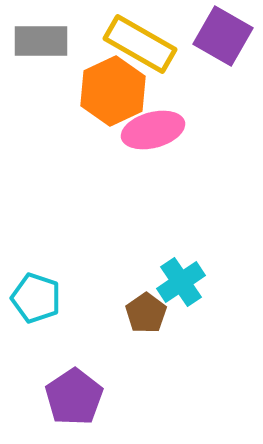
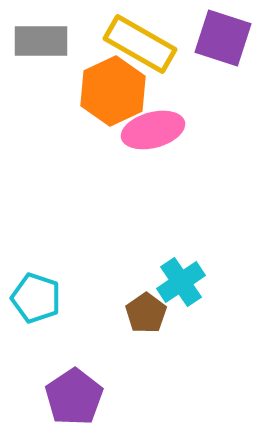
purple square: moved 2 px down; rotated 12 degrees counterclockwise
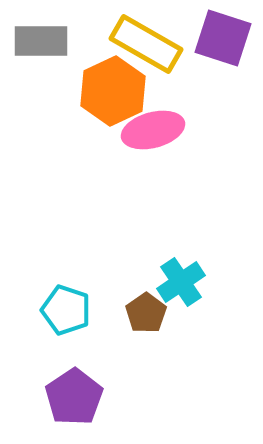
yellow rectangle: moved 6 px right
cyan pentagon: moved 30 px right, 12 px down
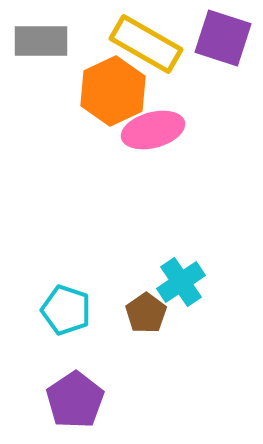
purple pentagon: moved 1 px right, 3 px down
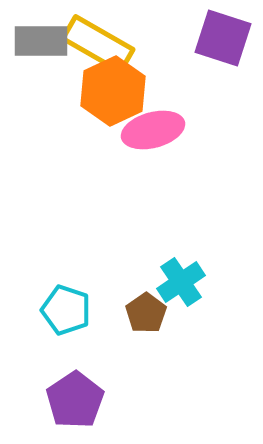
yellow rectangle: moved 48 px left
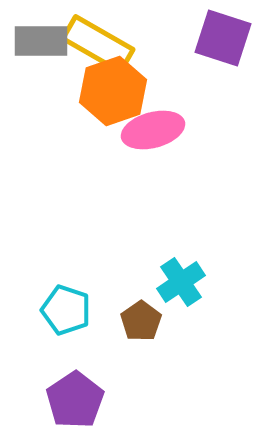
orange hexagon: rotated 6 degrees clockwise
brown pentagon: moved 5 px left, 8 px down
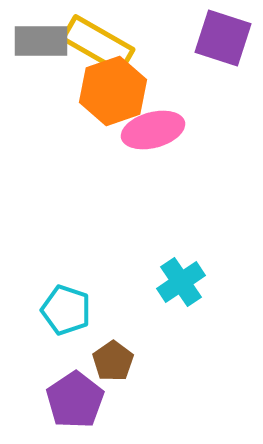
brown pentagon: moved 28 px left, 40 px down
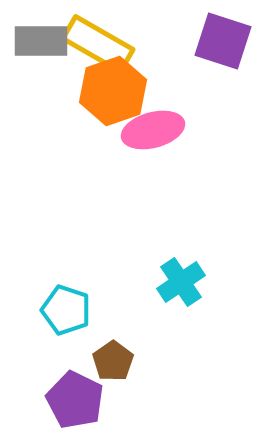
purple square: moved 3 px down
purple pentagon: rotated 12 degrees counterclockwise
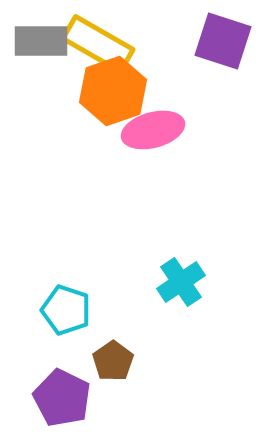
purple pentagon: moved 13 px left, 2 px up
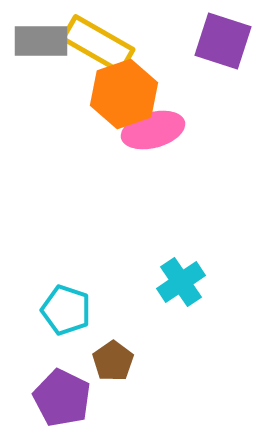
orange hexagon: moved 11 px right, 3 px down
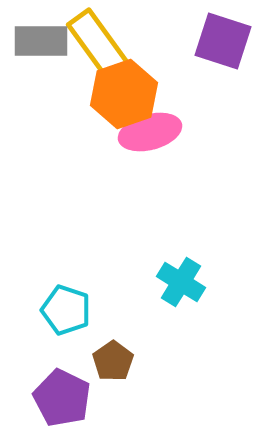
yellow rectangle: rotated 24 degrees clockwise
pink ellipse: moved 3 px left, 2 px down
cyan cross: rotated 24 degrees counterclockwise
